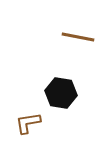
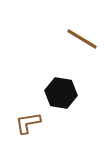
brown line: moved 4 px right, 2 px down; rotated 20 degrees clockwise
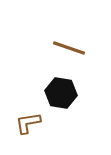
brown line: moved 13 px left, 9 px down; rotated 12 degrees counterclockwise
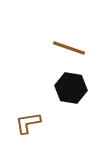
black hexagon: moved 10 px right, 5 px up
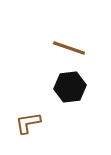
black hexagon: moved 1 px left, 1 px up; rotated 16 degrees counterclockwise
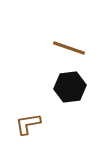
brown L-shape: moved 1 px down
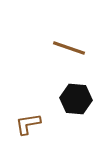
black hexagon: moved 6 px right, 12 px down; rotated 12 degrees clockwise
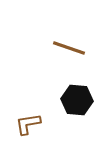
black hexagon: moved 1 px right, 1 px down
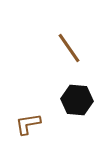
brown line: rotated 36 degrees clockwise
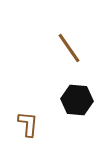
brown L-shape: rotated 104 degrees clockwise
